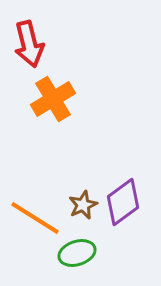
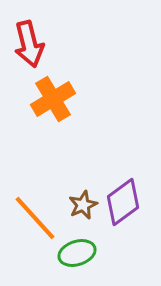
orange line: rotated 16 degrees clockwise
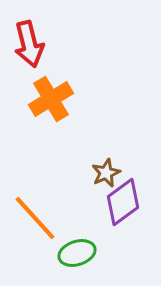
orange cross: moved 2 px left
brown star: moved 23 px right, 32 px up
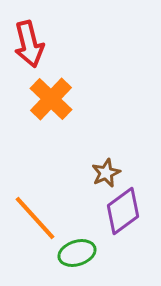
orange cross: rotated 15 degrees counterclockwise
purple diamond: moved 9 px down
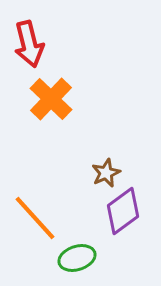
green ellipse: moved 5 px down
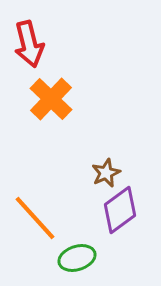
purple diamond: moved 3 px left, 1 px up
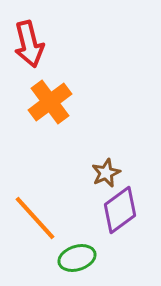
orange cross: moved 1 px left, 3 px down; rotated 9 degrees clockwise
